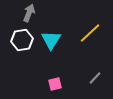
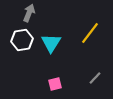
yellow line: rotated 10 degrees counterclockwise
cyan triangle: moved 3 px down
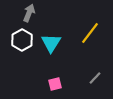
white hexagon: rotated 20 degrees counterclockwise
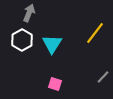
yellow line: moved 5 px right
cyan triangle: moved 1 px right, 1 px down
gray line: moved 8 px right, 1 px up
pink square: rotated 32 degrees clockwise
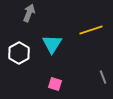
yellow line: moved 4 px left, 3 px up; rotated 35 degrees clockwise
white hexagon: moved 3 px left, 13 px down
gray line: rotated 64 degrees counterclockwise
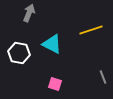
cyan triangle: rotated 35 degrees counterclockwise
white hexagon: rotated 20 degrees counterclockwise
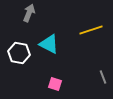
cyan triangle: moved 3 px left
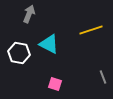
gray arrow: moved 1 px down
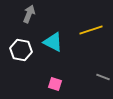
cyan triangle: moved 4 px right, 2 px up
white hexagon: moved 2 px right, 3 px up
gray line: rotated 48 degrees counterclockwise
